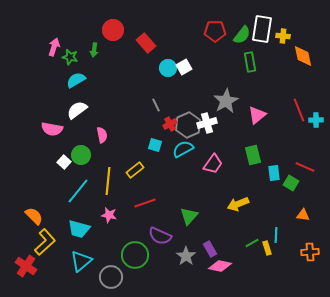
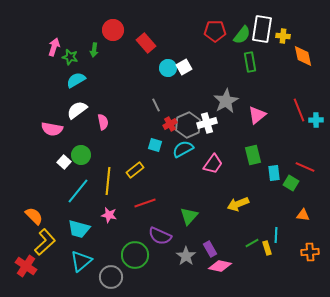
pink semicircle at (102, 135): moved 1 px right, 13 px up
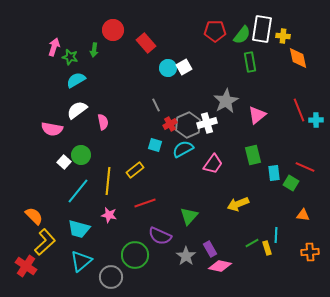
orange diamond at (303, 56): moved 5 px left, 2 px down
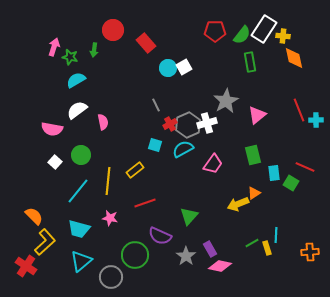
white rectangle at (262, 29): moved 2 px right; rotated 24 degrees clockwise
orange diamond at (298, 58): moved 4 px left
white square at (64, 162): moved 9 px left
pink star at (109, 215): moved 1 px right, 3 px down
orange triangle at (303, 215): moved 49 px left, 22 px up; rotated 40 degrees counterclockwise
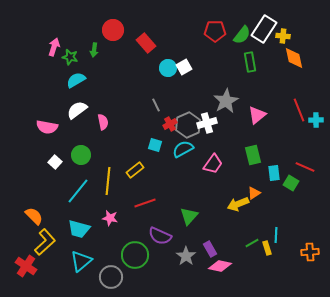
pink semicircle at (52, 129): moved 5 px left, 2 px up
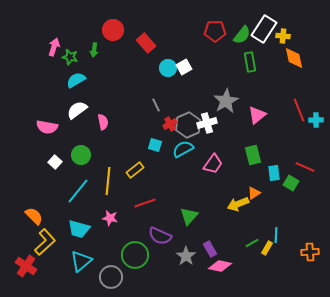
yellow rectangle at (267, 248): rotated 48 degrees clockwise
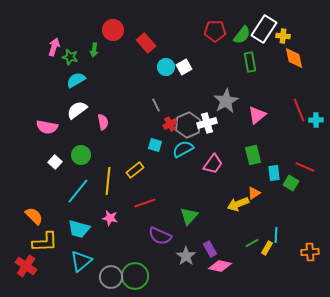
cyan circle at (168, 68): moved 2 px left, 1 px up
yellow L-shape at (45, 242): rotated 40 degrees clockwise
green circle at (135, 255): moved 21 px down
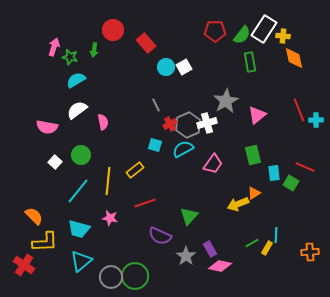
red cross at (26, 266): moved 2 px left, 1 px up
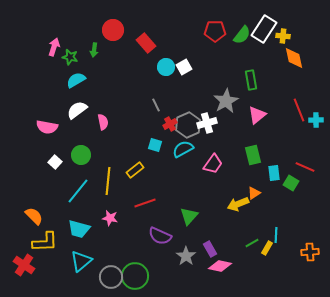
green rectangle at (250, 62): moved 1 px right, 18 px down
